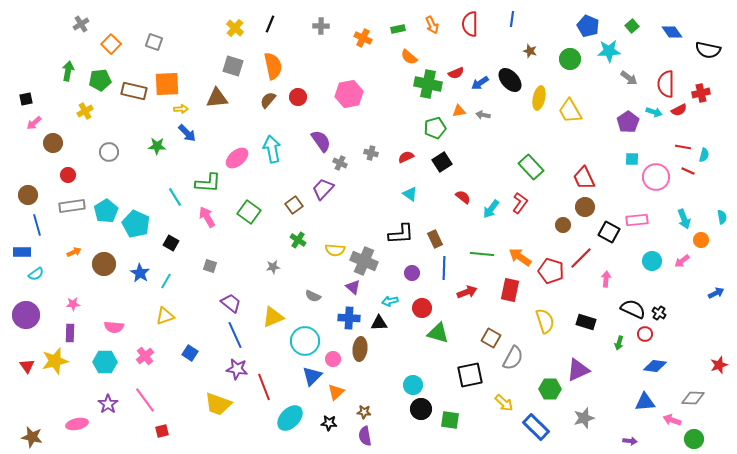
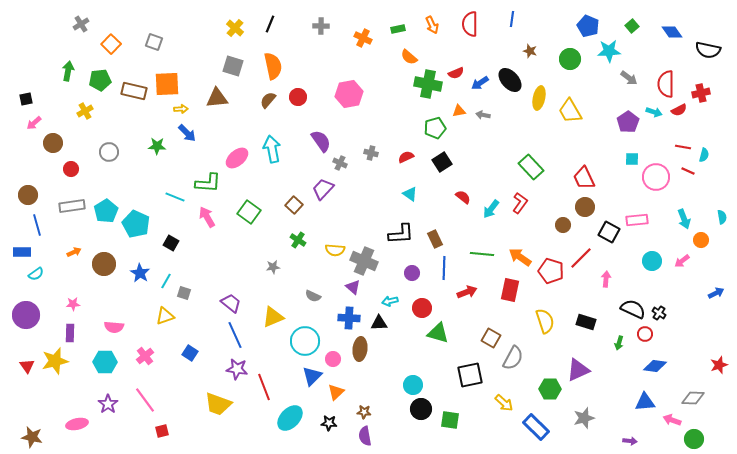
red circle at (68, 175): moved 3 px right, 6 px up
cyan line at (175, 197): rotated 36 degrees counterclockwise
brown square at (294, 205): rotated 12 degrees counterclockwise
gray square at (210, 266): moved 26 px left, 27 px down
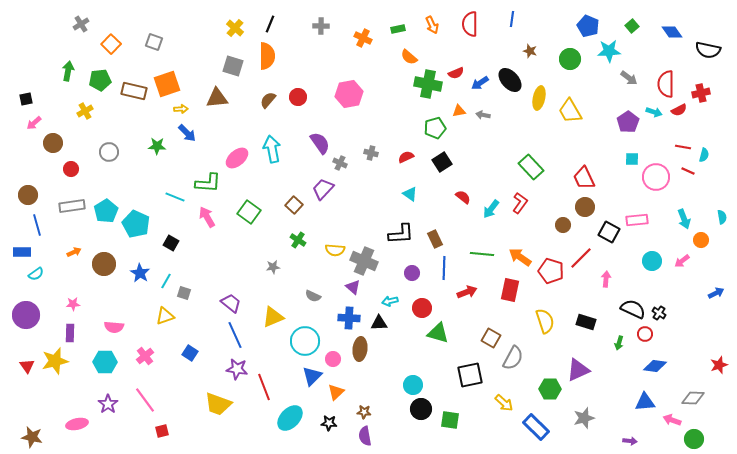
orange semicircle at (273, 66): moved 6 px left, 10 px up; rotated 12 degrees clockwise
orange square at (167, 84): rotated 16 degrees counterclockwise
purple semicircle at (321, 141): moved 1 px left, 2 px down
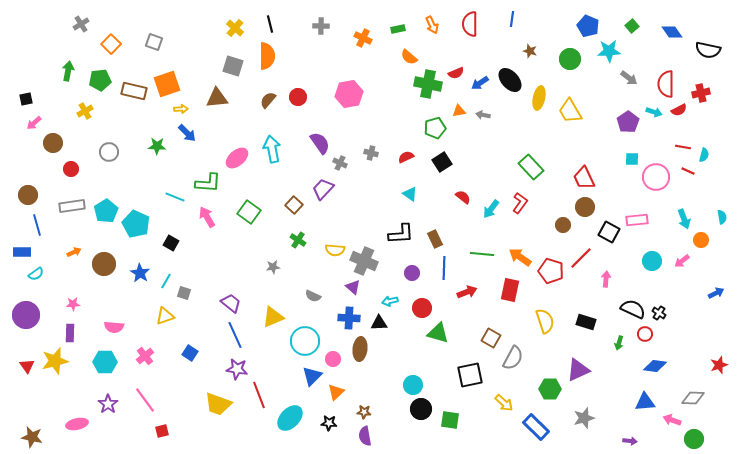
black line at (270, 24): rotated 36 degrees counterclockwise
red line at (264, 387): moved 5 px left, 8 px down
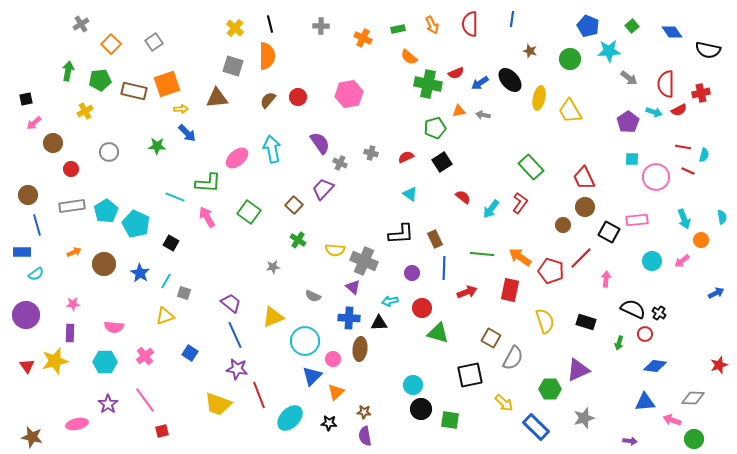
gray square at (154, 42): rotated 36 degrees clockwise
